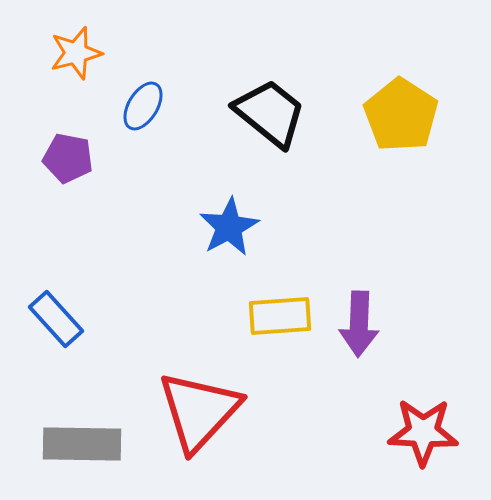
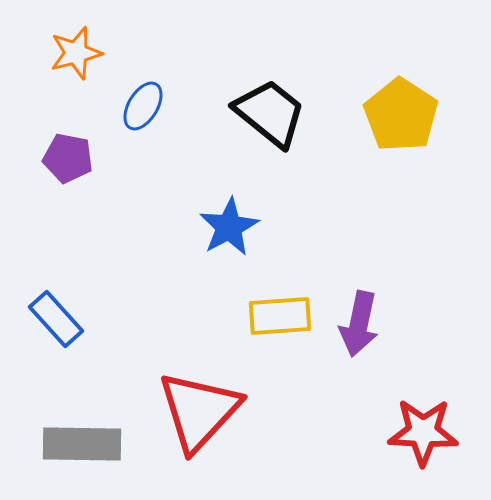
purple arrow: rotated 10 degrees clockwise
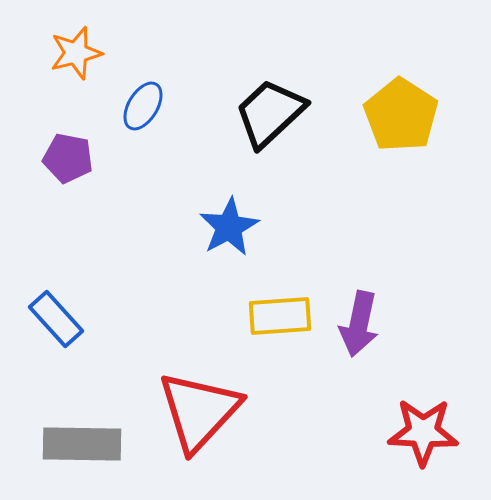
black trapezoid: rotated 82 degrees counterclockwise
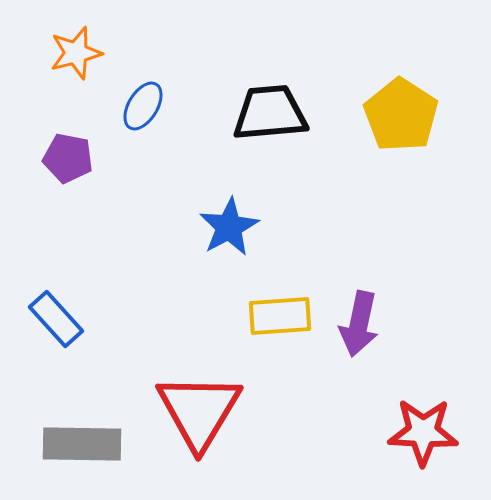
black trapezoid: rotated 38 degrees clockwise
red triangle: rotated 12 degrees counterclockwise
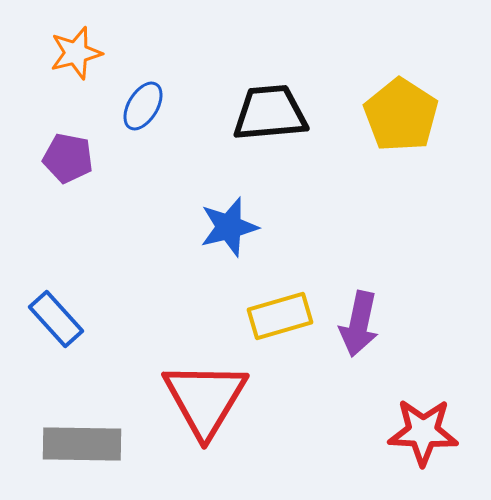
blue star: rotated 14 degrees clockwise
yellow rectangle: rotated 12 degrees counterclockwise
red triangle: moved 6 px right, 12 px up
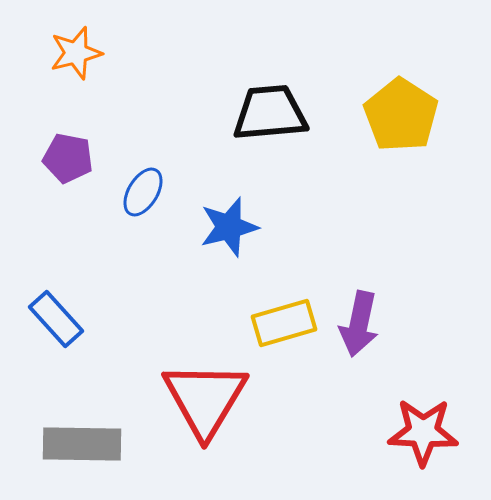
blue ellipse: moved 86 px down
yellow rectangle: moved 4 px right, 7 px down
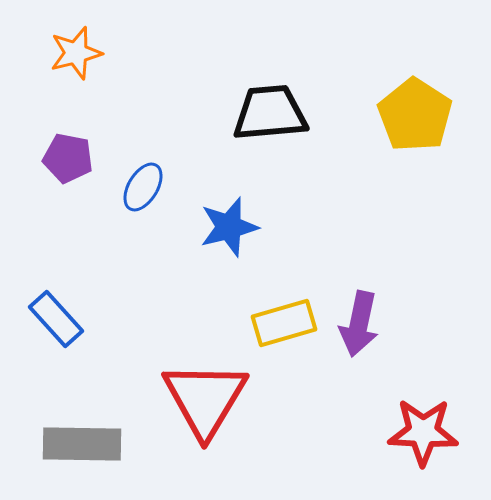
yellow pentagon: moved 14 px right
blue ellipse: moved 5 px up
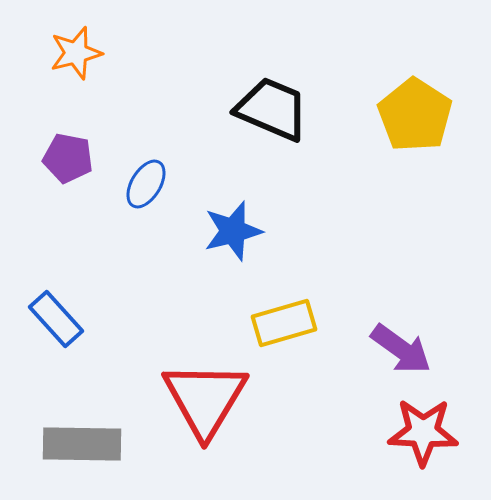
black trapezoid: moved 2 px right, 4 px up; rotated 28 degrees clockwise
blue ellipse: moved 3 px right, 3 px up
blue star: moved 4 px right, 4 px down
purple arrow: moved 42 px right, 25 px down; rotated 66 degrees counterclockwise
